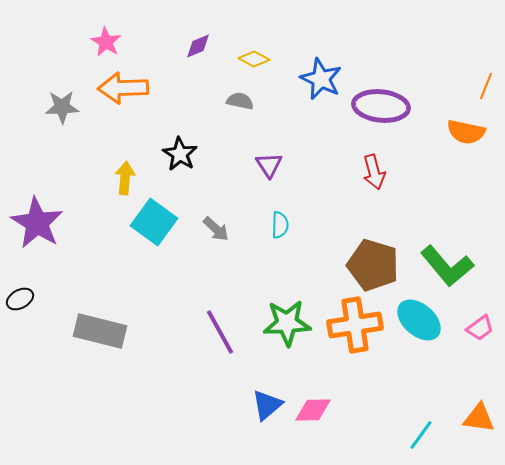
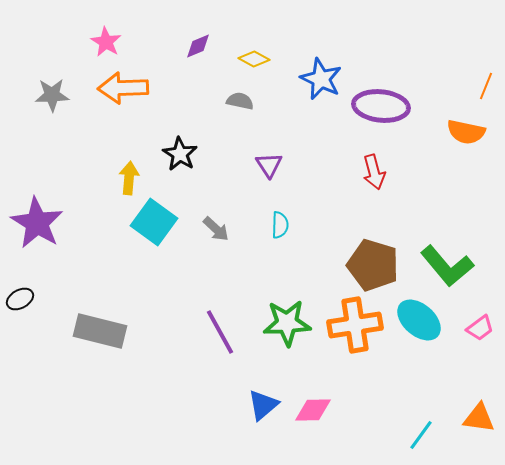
gray star: moved 10 px left, 12 px up
yellow arrow: moved 4 px right
blue triangle: moved 4 px left
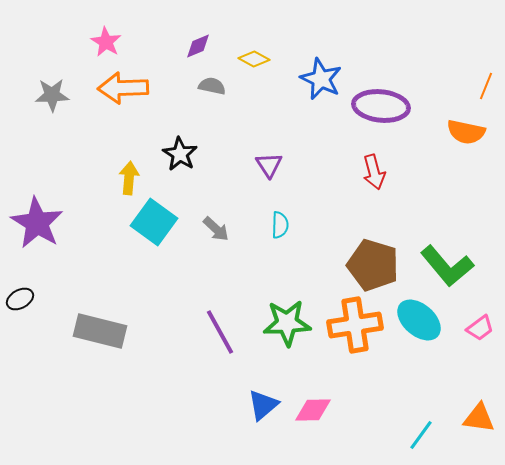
gray semicircle: moved 28 px left, 15 px up
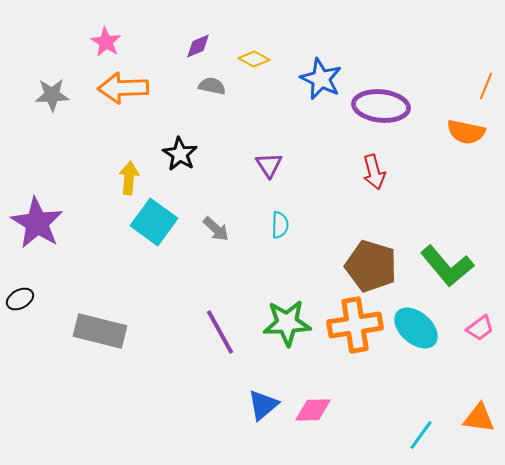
brown pentagon: moved 2 px left, 1 px down
cyan ellipse: moved 3 px left, 8 px down
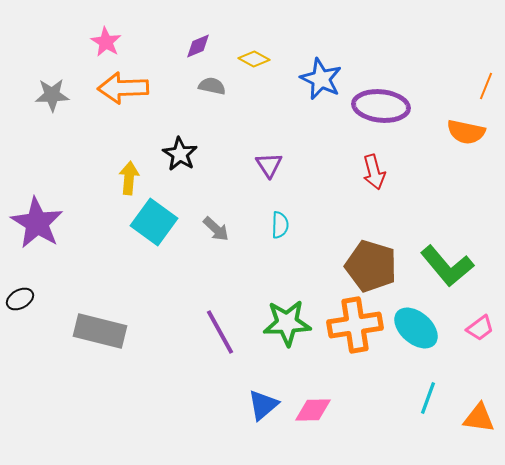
cyan line: moved 7 px right, 37 px up; rotated 16 degrees counterclockwise
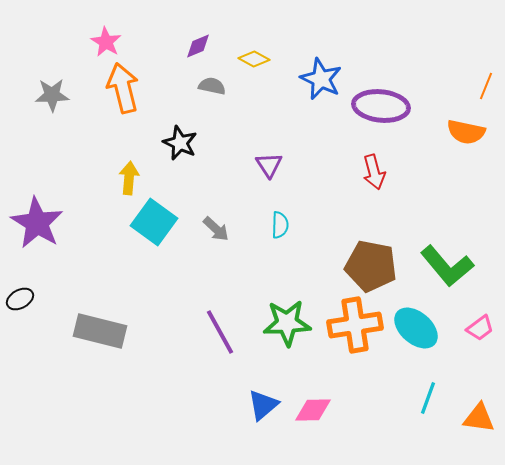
orange arrow: rotated 78 degrees clockwise
black star: moved 11 px up; rotated 8 degrees counterclockwise
brown pentagon: rotated 6 degrees counterclockwise
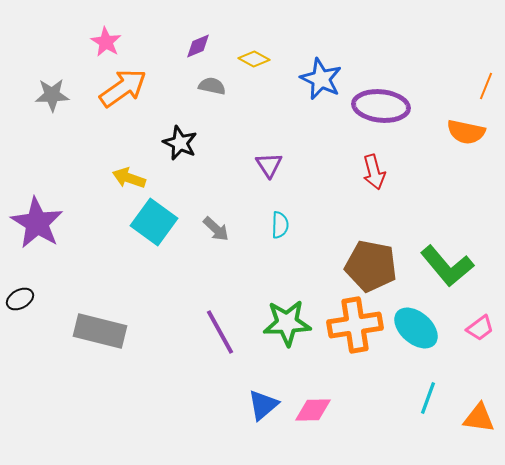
orange arrow: rotated 69 degrees clockwise
yellow arrow: rotated 76 degrees counterclockwise
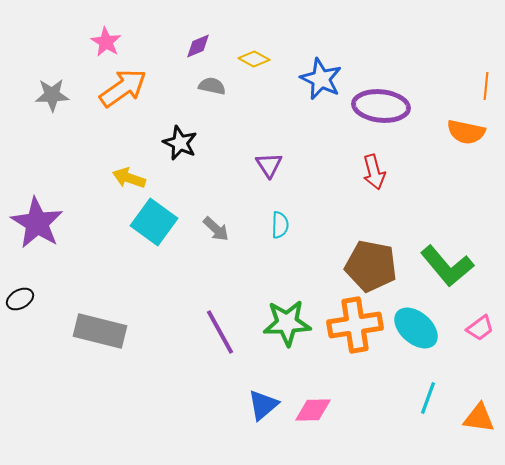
orange line: rotated 16 degrees counterclockwise
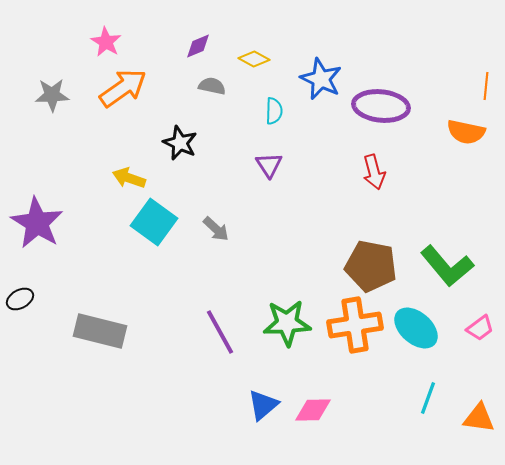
cyan semicircle: moved 6 px left, 114 px up
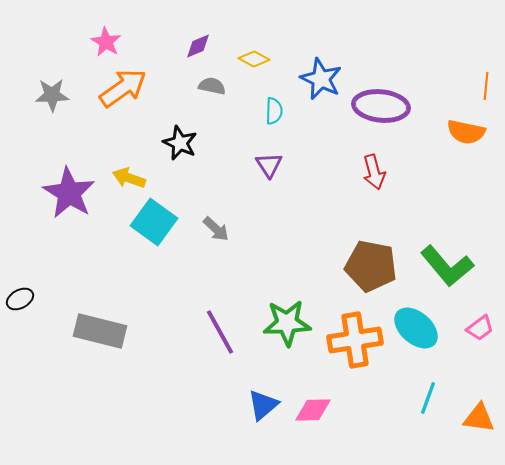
purple star: moved 32 px right, 30 px up
orange cross: moved 15 px down
